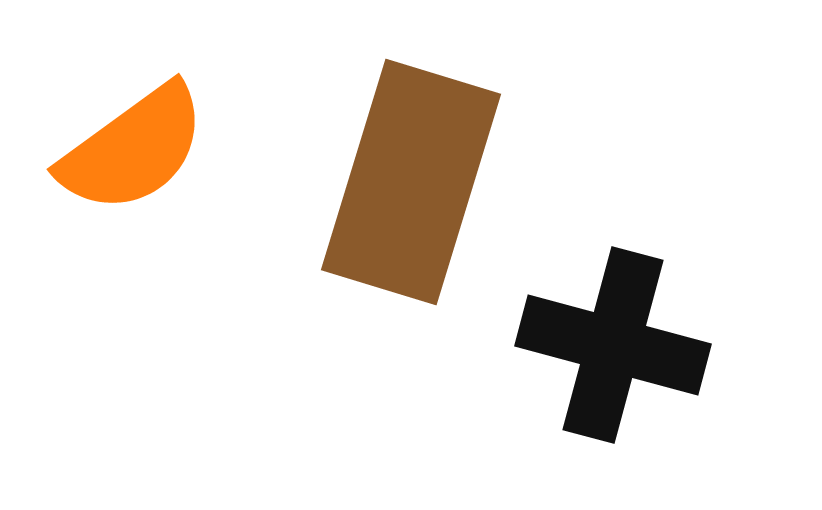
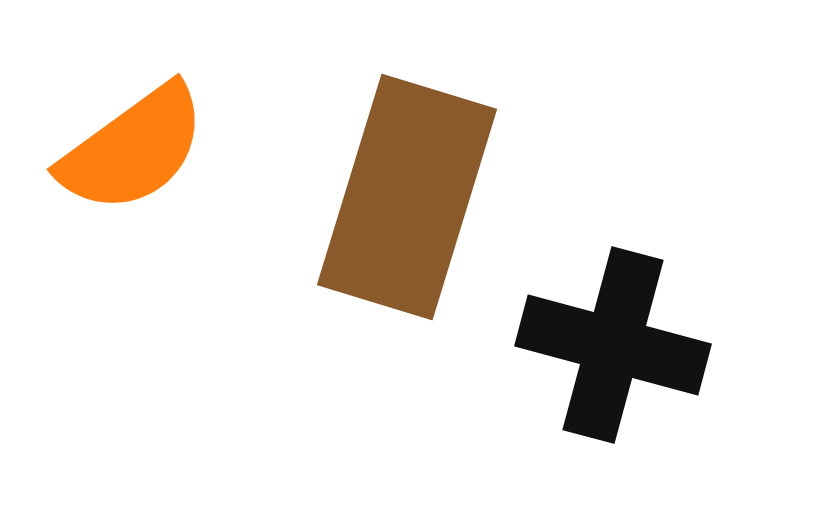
brown rectangle: moved 4 px left, 15 px down
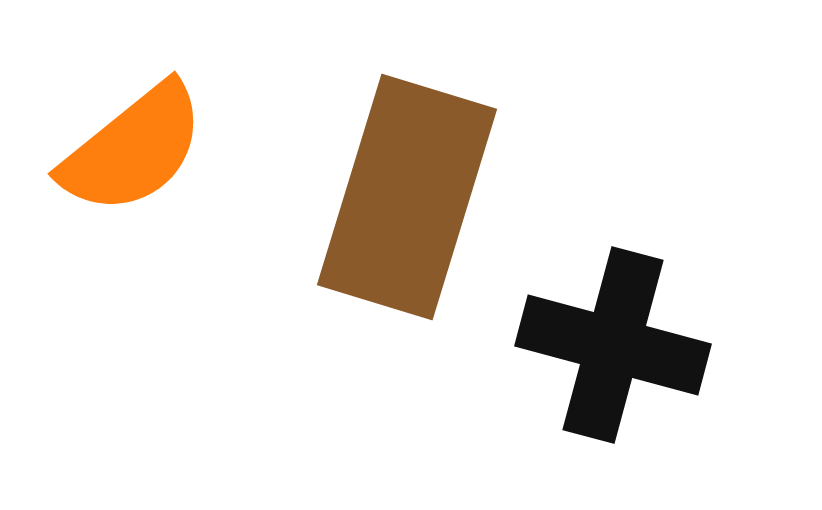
orange semicircle: rotated 3 degrees counterclockwise
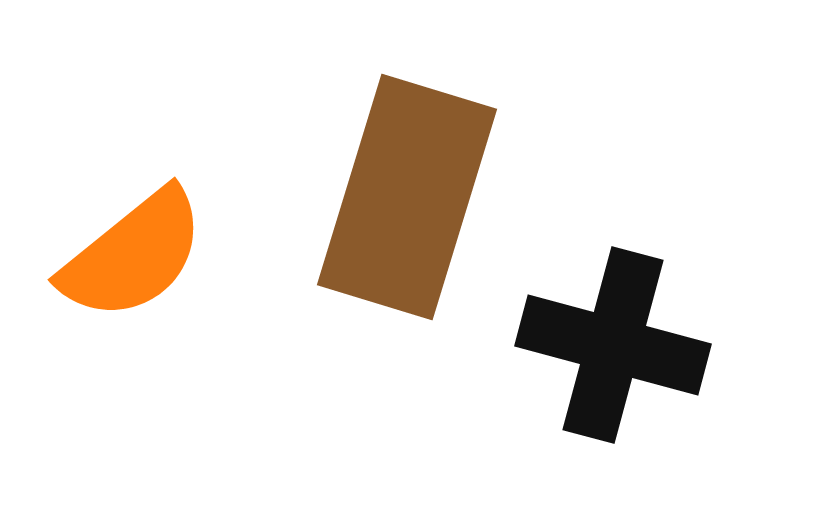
orange semicircle: moved 106 px down
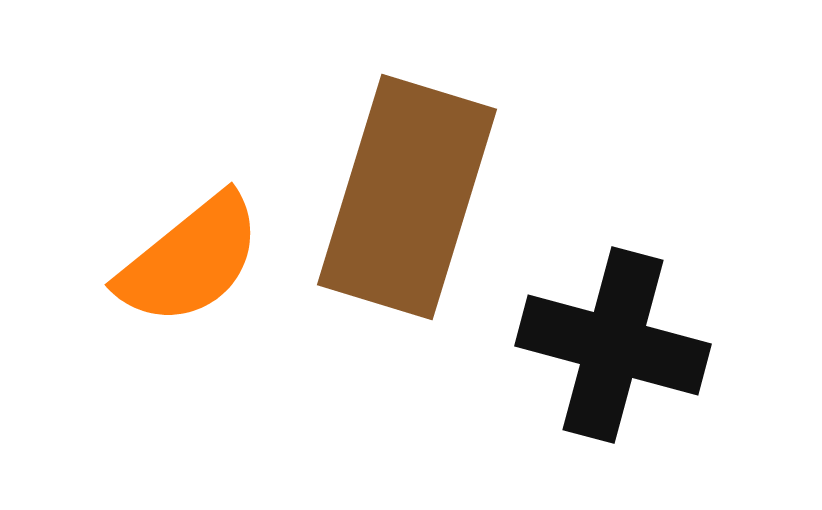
orange semicircle: moved 57 px right, 5 px down
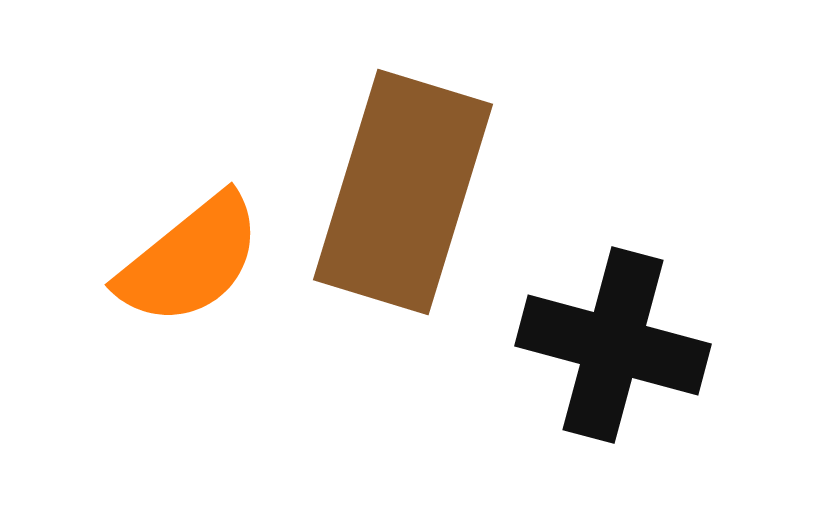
brown rectangle: moved 4 px left, 5 px up
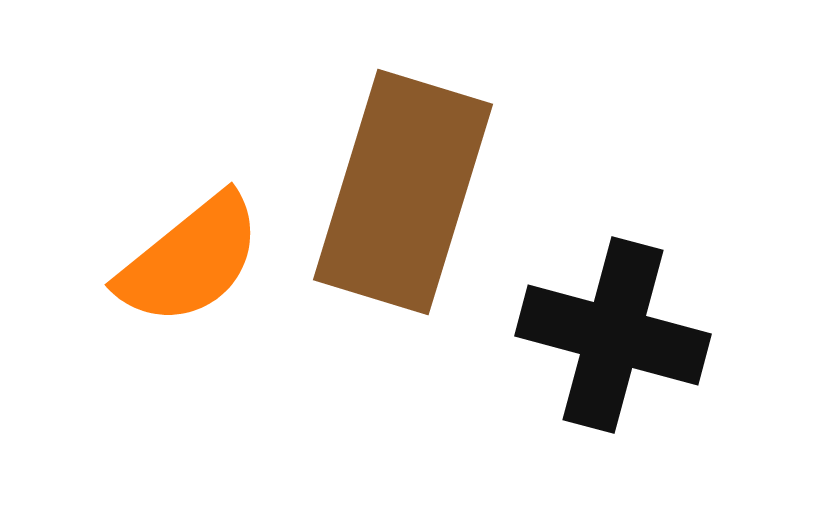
black cross: moved 10 px up
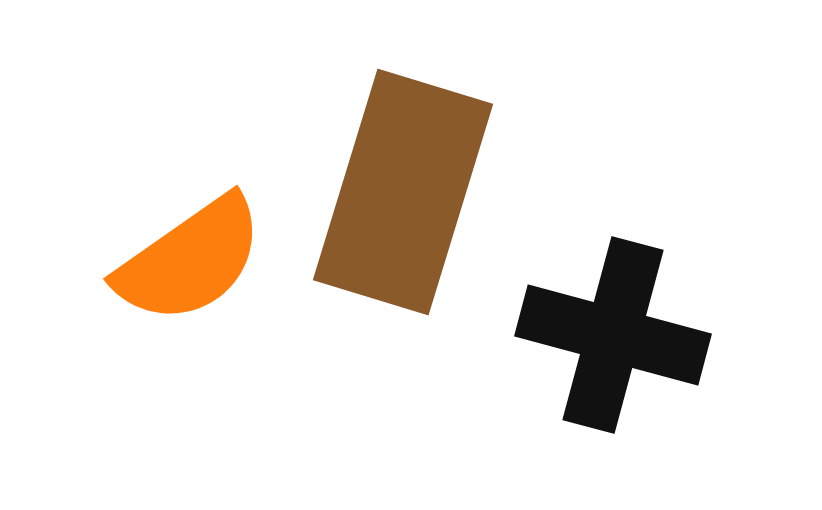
orange semicircle: rotated 4 degrees clockwise
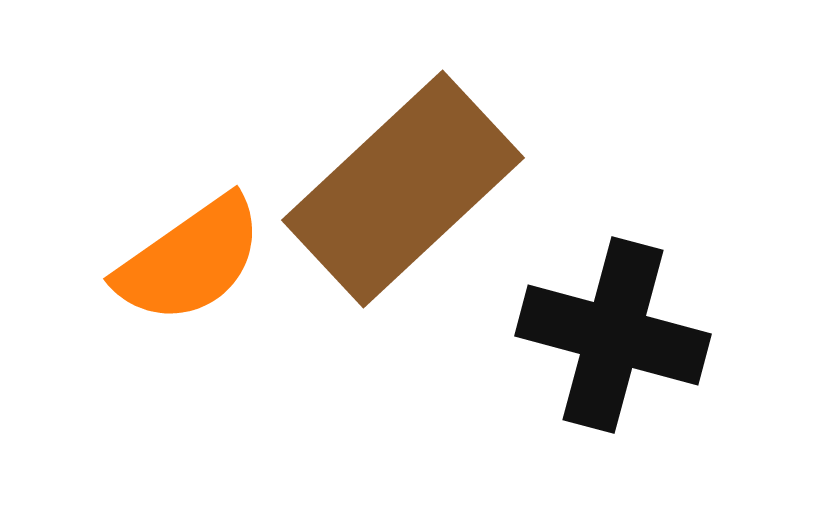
brown rectangle: moved 3 px up; rotated 30 degrees clockwise
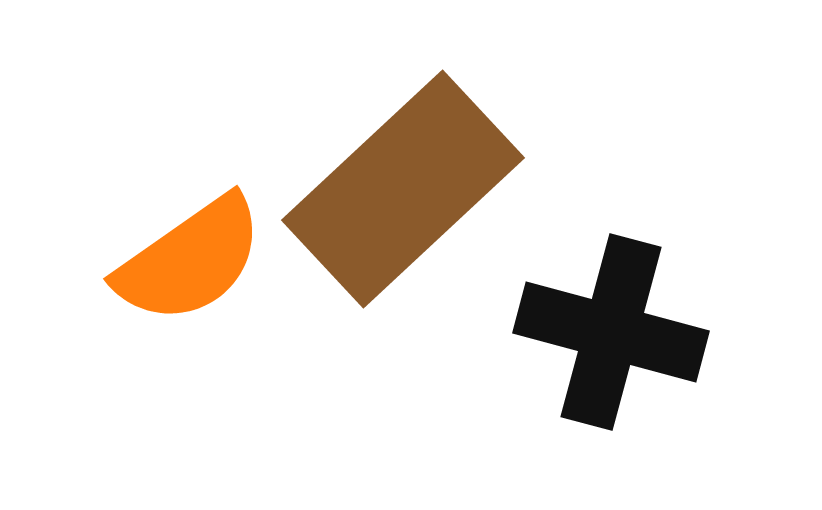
black cross: moved 2 px left, 3 px up
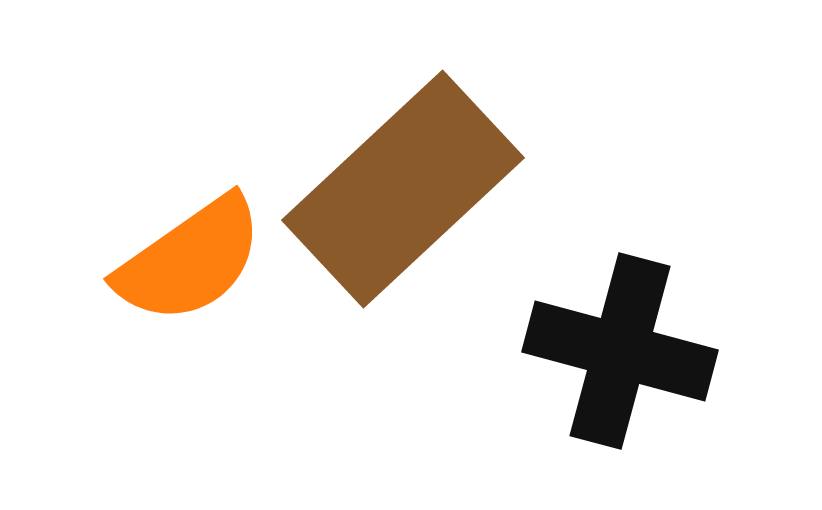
black cross: moved 9 px right, 19 px down
